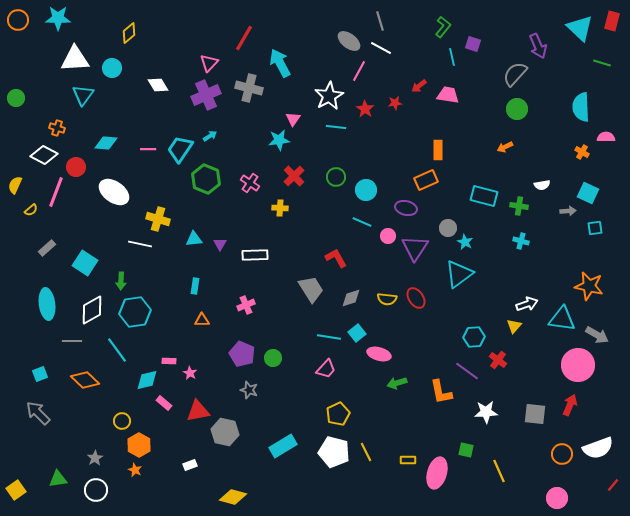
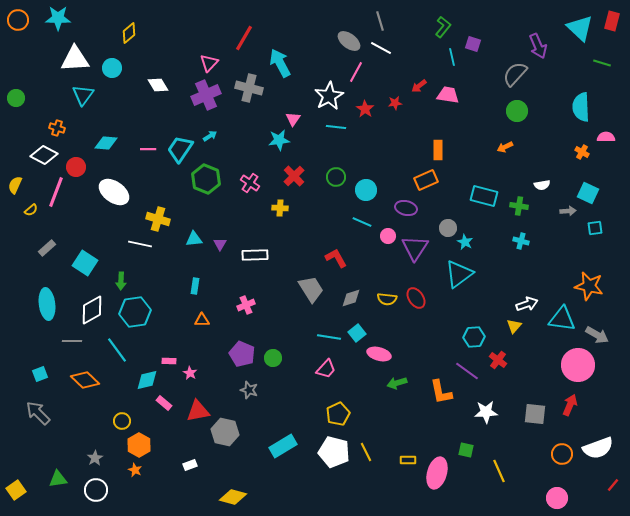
pink line at (359, 71): moved 3 px left, 1 px down
green circle at (517, 109): moved 2 px down
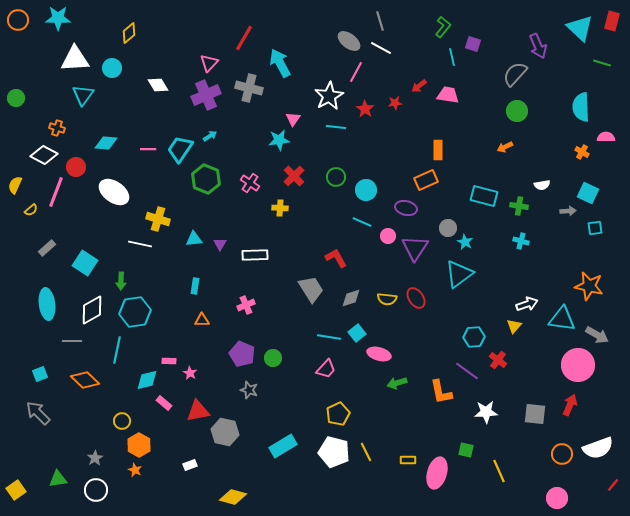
cyan line at (117, 350): rotated 48 degrees clockwise
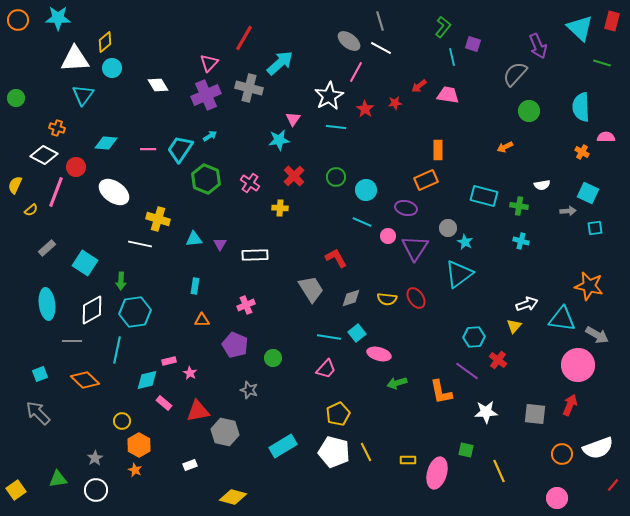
yellow diamond at (129, 33): moved 24 px left, 9 px down
cyan arrow at (280, 63): rotated 76 degrees clockwise
green circle at (517, 111): moved 12 px right
purple pentagon at (242, 354): moved 7 px left, 9 px up
pink rectangle at (169, 361): rotated 16 degrees counterclockwise
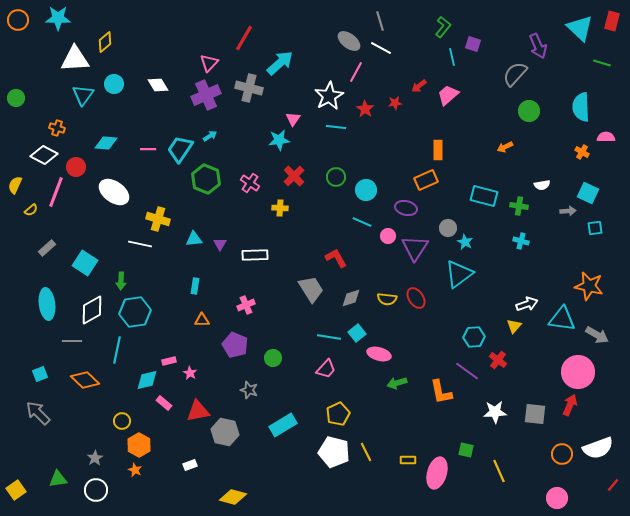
cyan circle at (112, 68): moved 2 px right, 16 px down
pink trapezoid at (448, 95): rotated 50 degrees counterclockwise
pink circle at (578, 365): moved 7 px down
white star at (486, 412): moved 9 px right
cyan rectangle at (283, 446): moved 21 px up
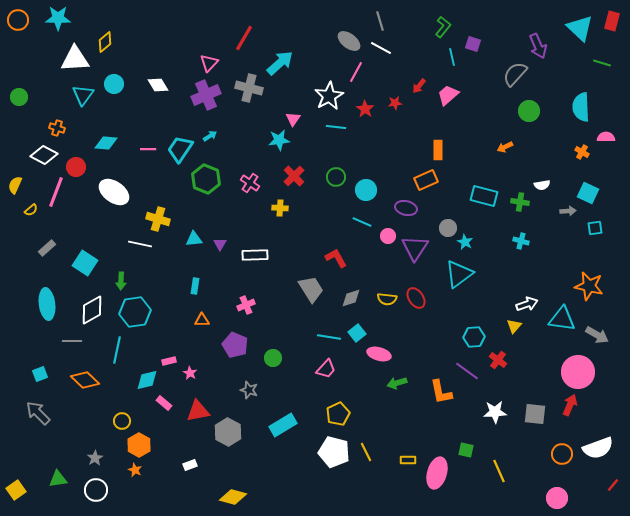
red arrow at (419, 86): rotated 14 degrees counterclockwise
green circle at (16, 98): moved 3 px right, 1 px up
green cross at (519, 206): moved 1 px right, 4 px up
gray hexagon at (225, 432): moved 3 px right; rotated 16 degrees clockwise
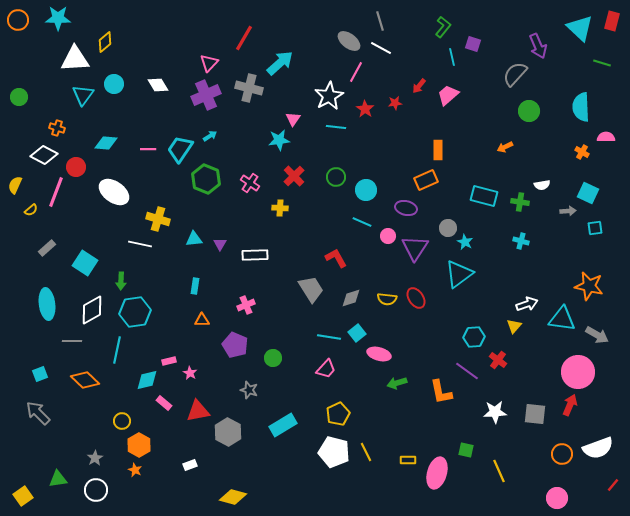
yellow square at (16, 490): moved 7 px right, 6 px down
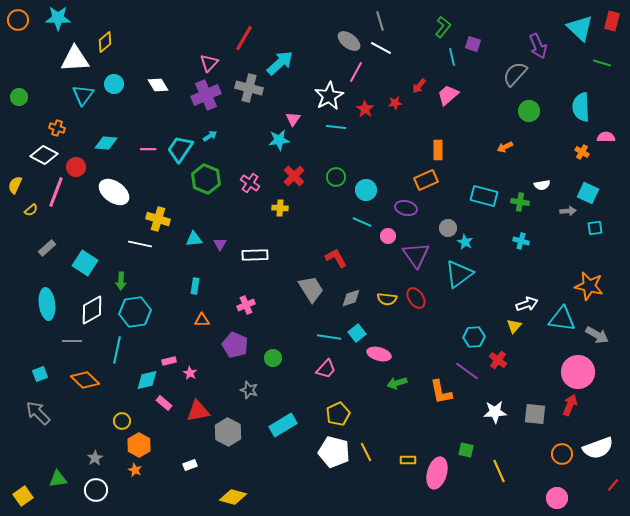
purple triangle at (415, 248): moved 1 px right, 7 px down; rotated 8 degrees counterclockwise
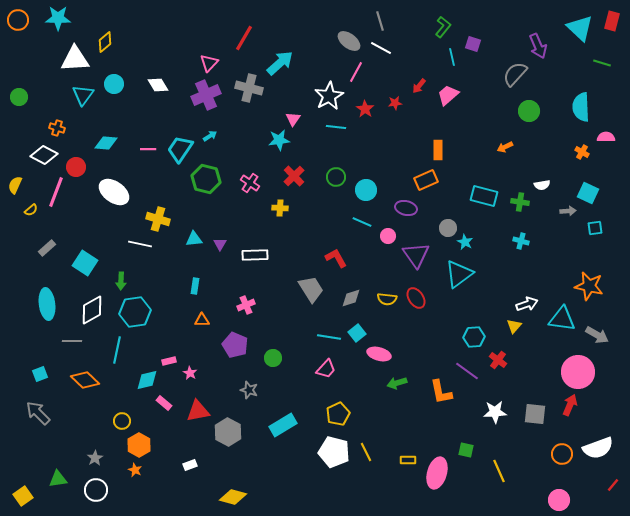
green hexagon at (206, 179): rotated 8 degrees counterclockwise
pink circle at (557, 498): moved 2 px right, 2 px down
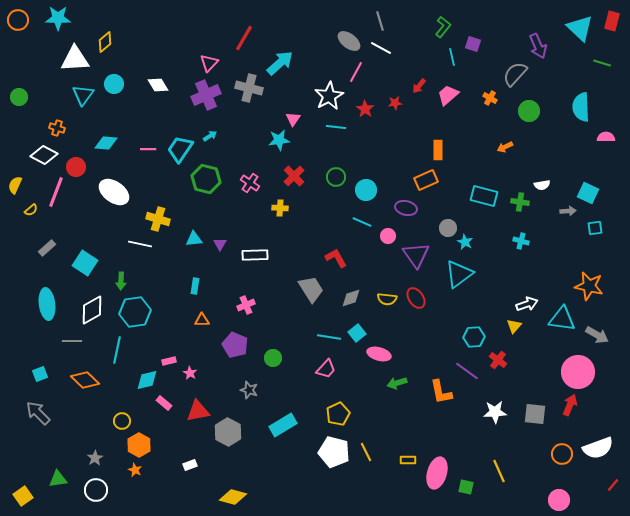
orange cross at (582, 152): moved 92 px left, 54 px up
green square at (466, 450): moved 37 px down
